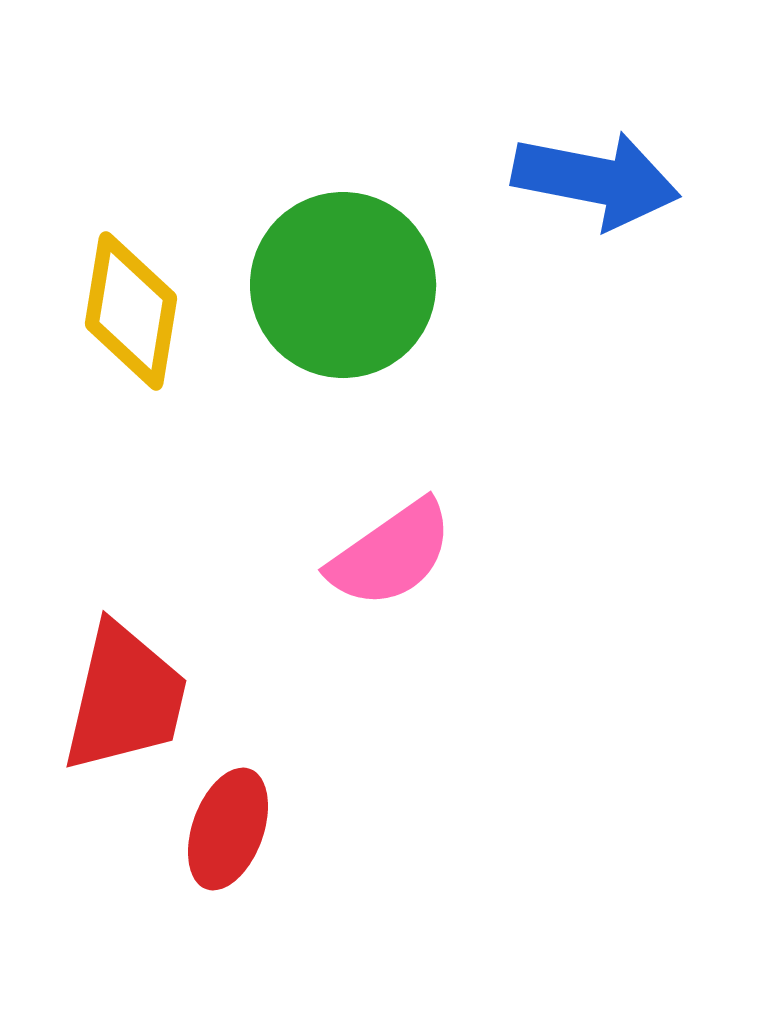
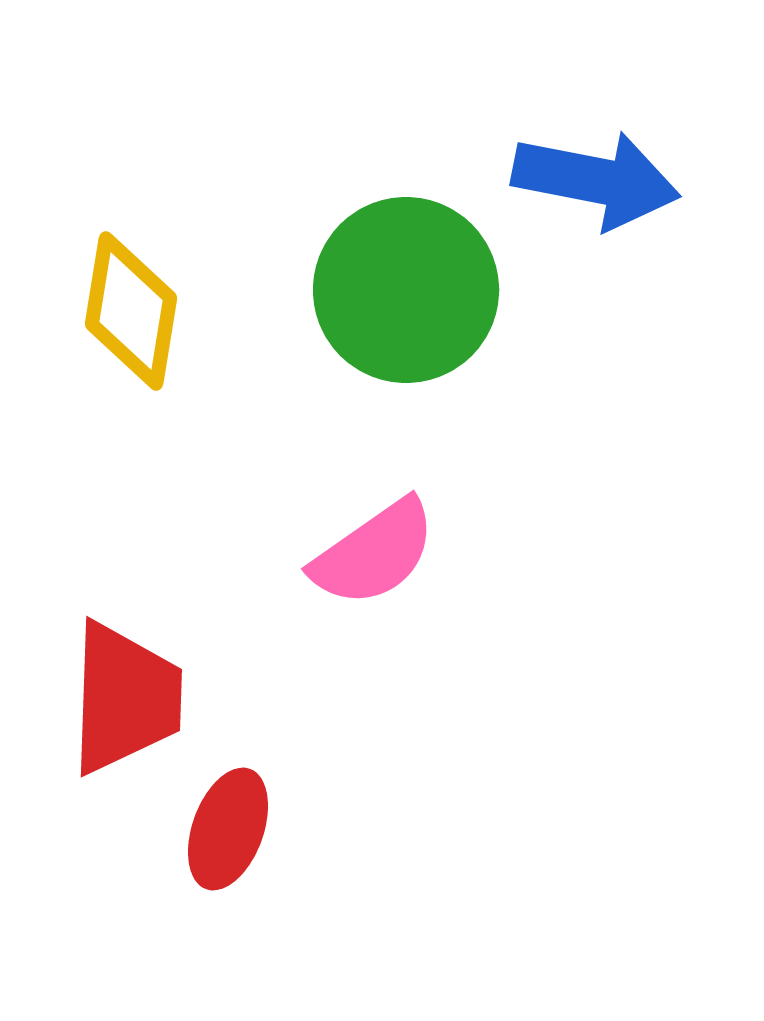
green circle: moved 63 px right, 5 px down
pink semicircle: moved 17 px left, 1 px up
red trapezoid: rotated 11 degrees counterclockwise
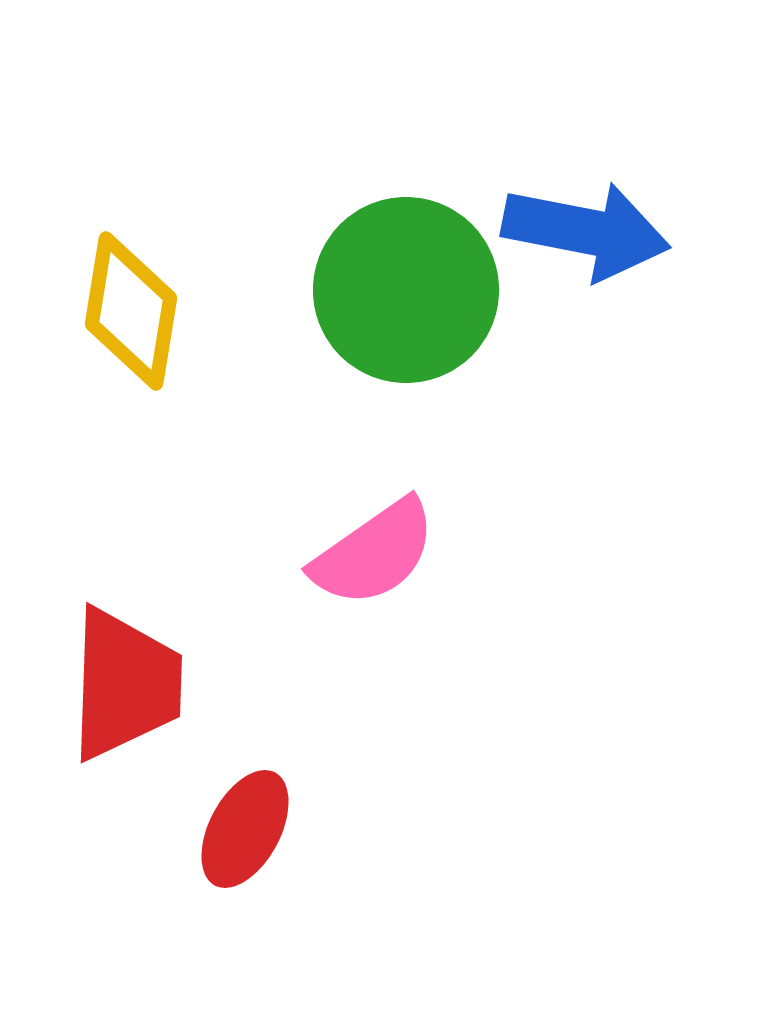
blue arrow: moved 10 px left, 51 px down
red trapezoid: moved 14 px up
red ellipse: moved 17 px right; rotated 8 degrees clockwise
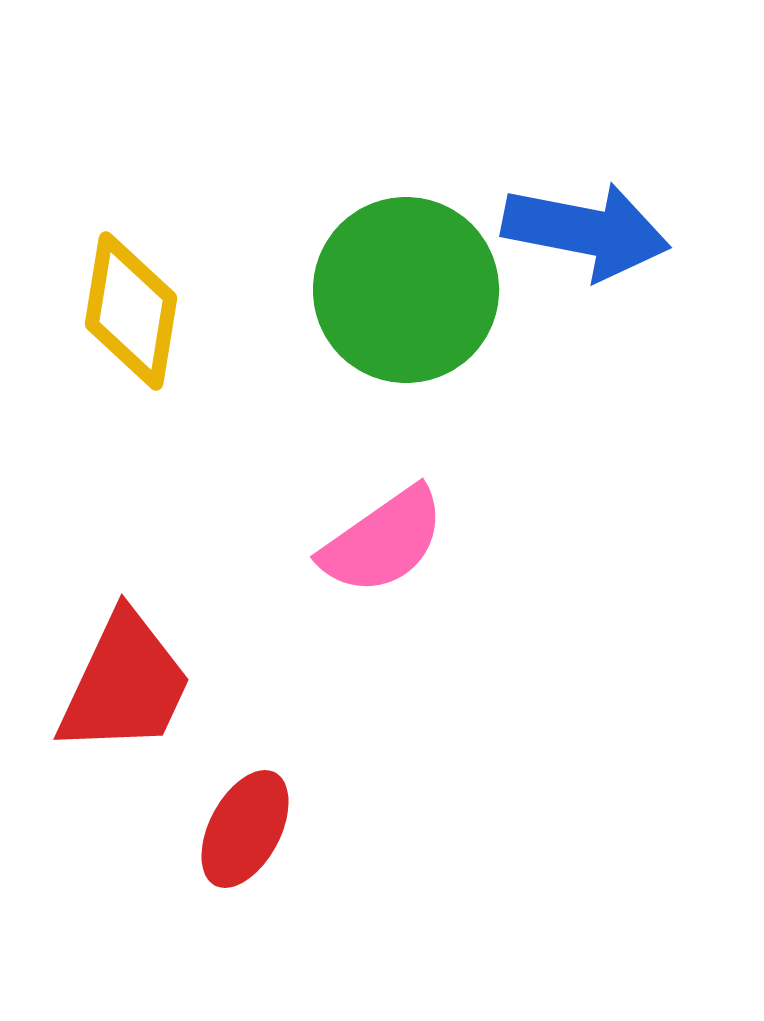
pink semicircle: moved 9 px right, 12 px up
red trapezoid: rotated 23 degrees clockwise
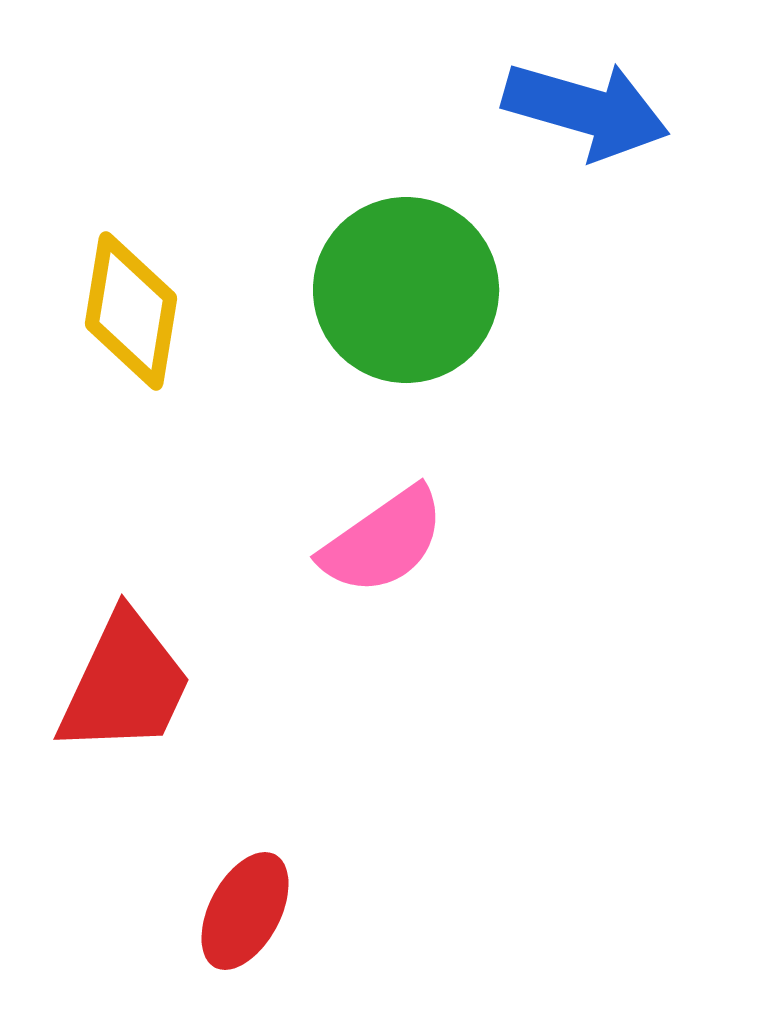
blue arrow: moved 121 px up; rotated 5 degrees clockwise
red ellipse: moved 82 px down
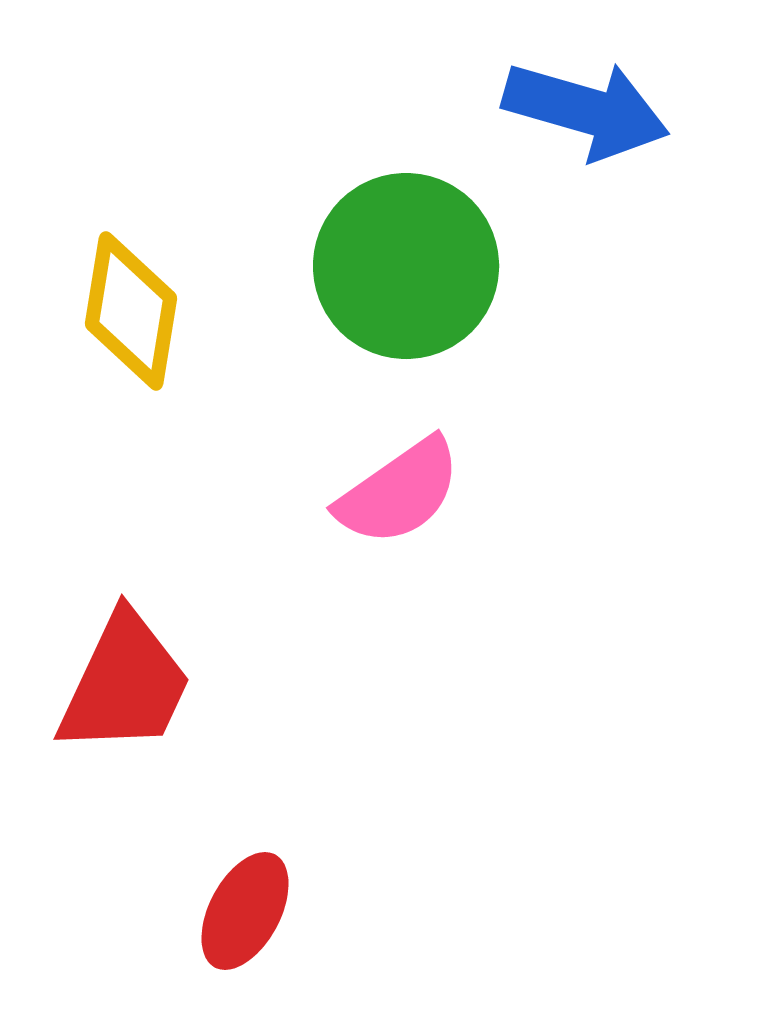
green circle: moved 24 px up
pink semicircle: moved 16 px right, 49 px up
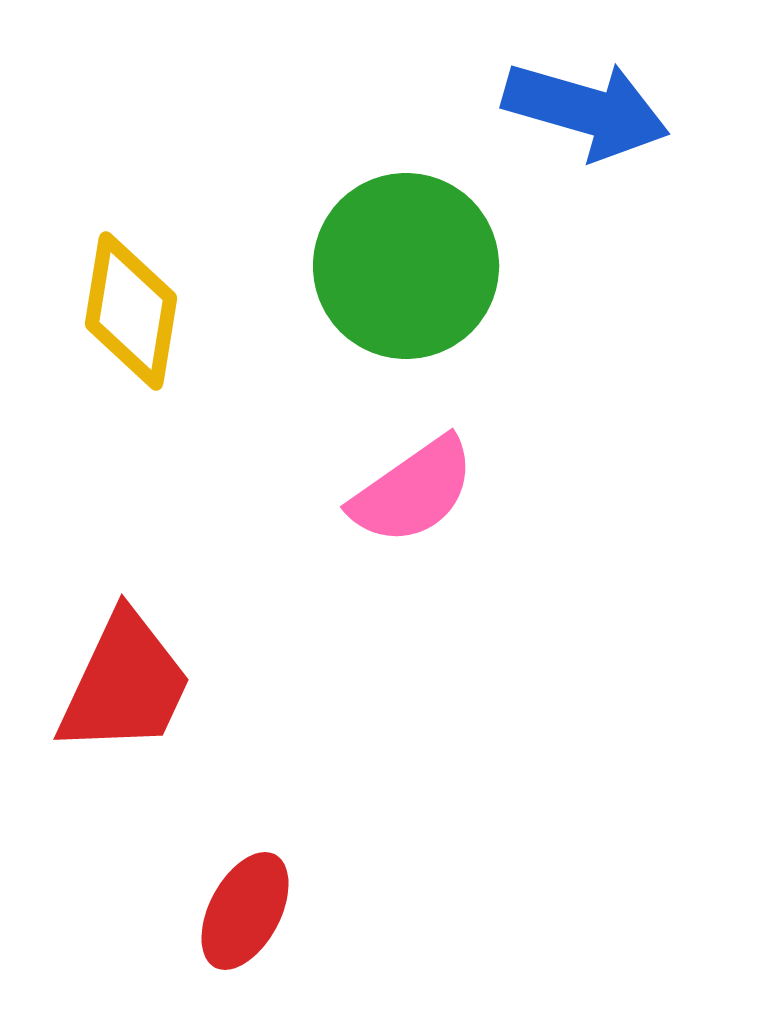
pink semicircle: moved 14 px right, 1 px up
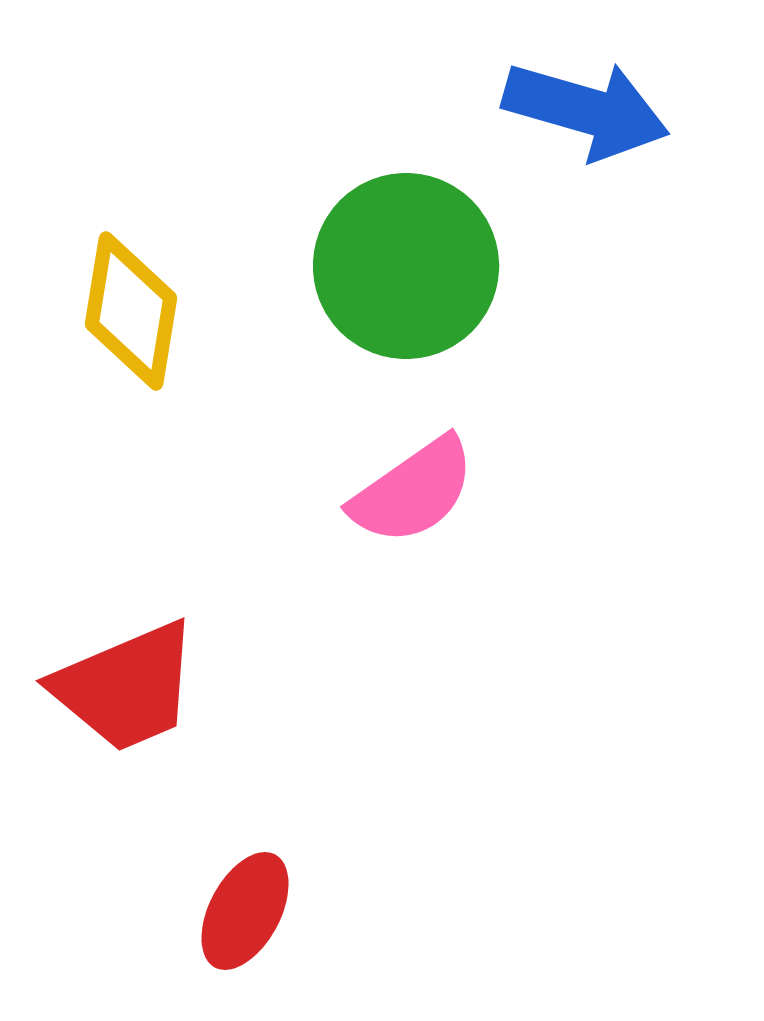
red trapezoid: moved 1 px right, 3 px down; rotated 42 degrees clockwise
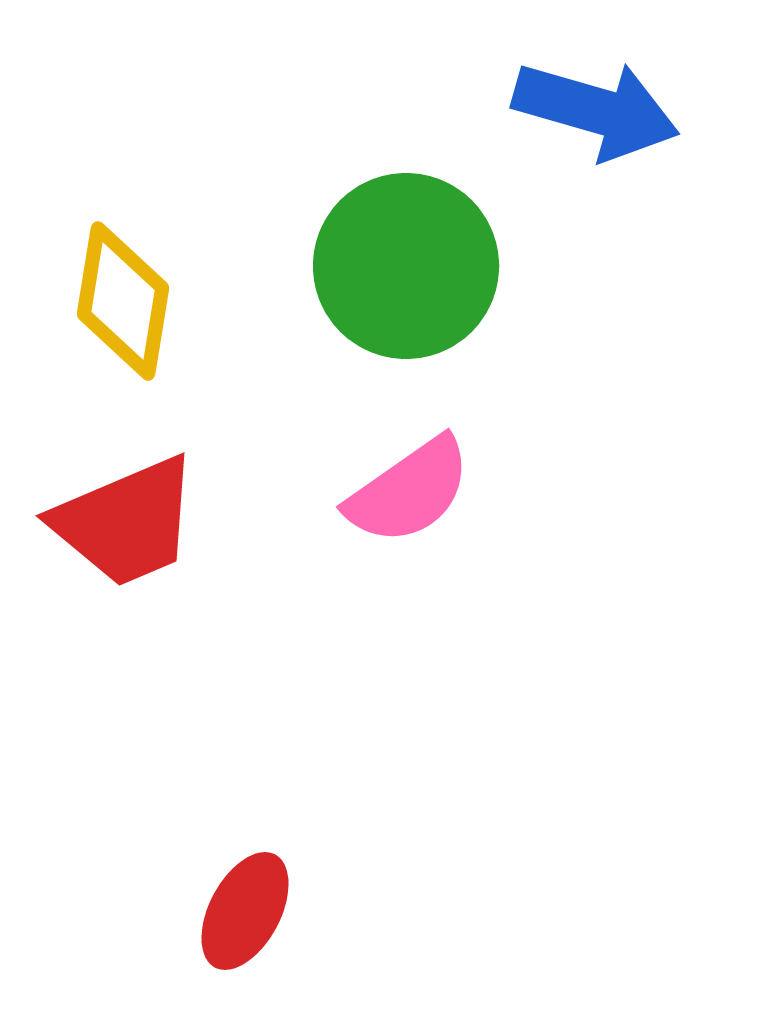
blue arrow: moved 10 px right
yellow diamond: moved 8 px left, 10 px up
pink semicircle: moved 4 px left
red trapezoid: moved 165 px up
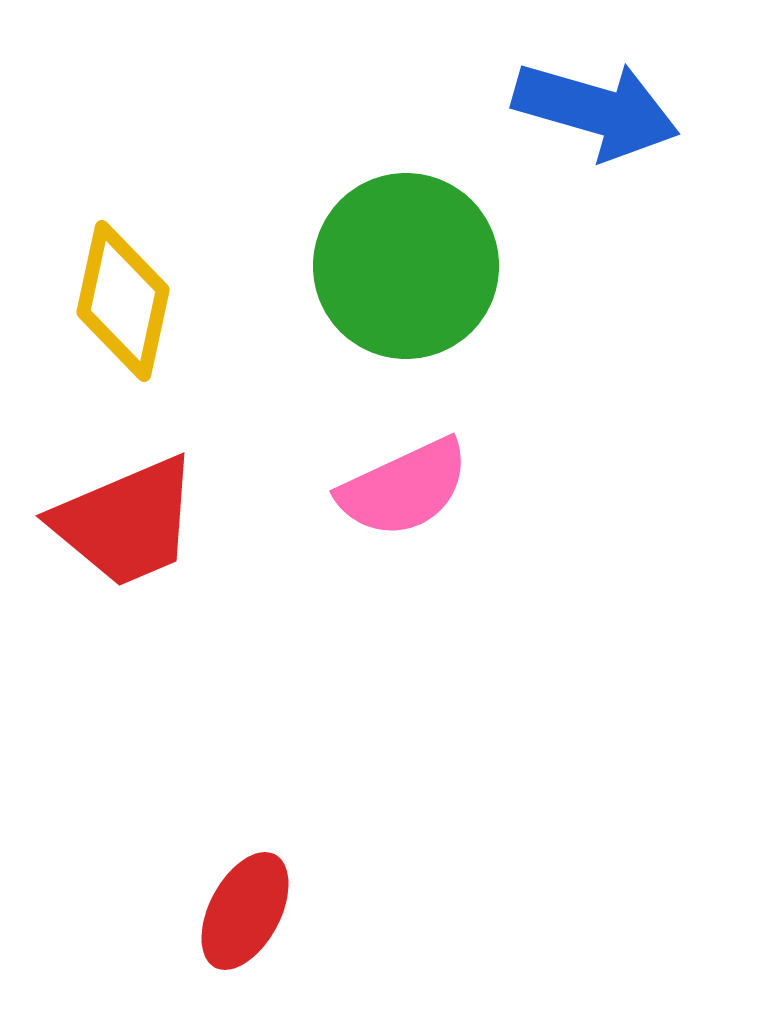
yellow diamond: rotated 3 degrees clockwise
pink semicircle: moved 5 px left, 3 px up; rotated 10 degrees clockwise
